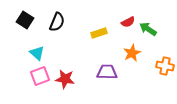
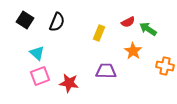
yellow rectangle: rotated 49 degrees counterclockwise
orange star: moved 1 px right, 2 px up; rotated 12 degrees counterclockwise
purple trapezoid: moved 1 px left, 1 px up
red star: moved 4 px right, 4 px down
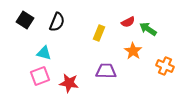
cyan triangle: moved 7 px right; rotated 28 degrees counterclockwise
orange cross: rotated 12 degrees clockwise
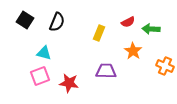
green arrow: moved 3 px right; rotated 30 degrees counterclockwise
